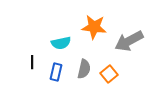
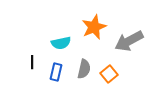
orange star: rotated 30 degrees counterclockwise
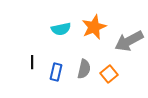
cyan semicircle: moved 14 px up
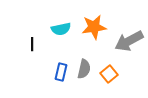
orange star: rotated 15 degrees clockwise
black line: moved 18 px up
blue rectangle: moved 5 px right
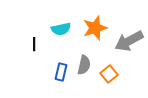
orange star: moved 1 px right, 1 px down; rotated 10 degrees counterclockwise
black line: moved 2 px right
gray semicircle: moved 4 px up
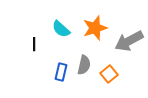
cyan semicircle: rotated 54 degrees clockwise
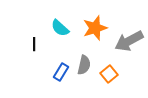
cyan semicircle: moved 1 px left, 1 px up
blue rectangle: rotated 18 degrees clockwise
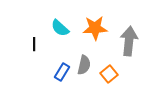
orange star: rotated 15 degrees clockwise
gray arrow: rotated 124 degrees clockwise
blue rectangle: moved 1 px right
